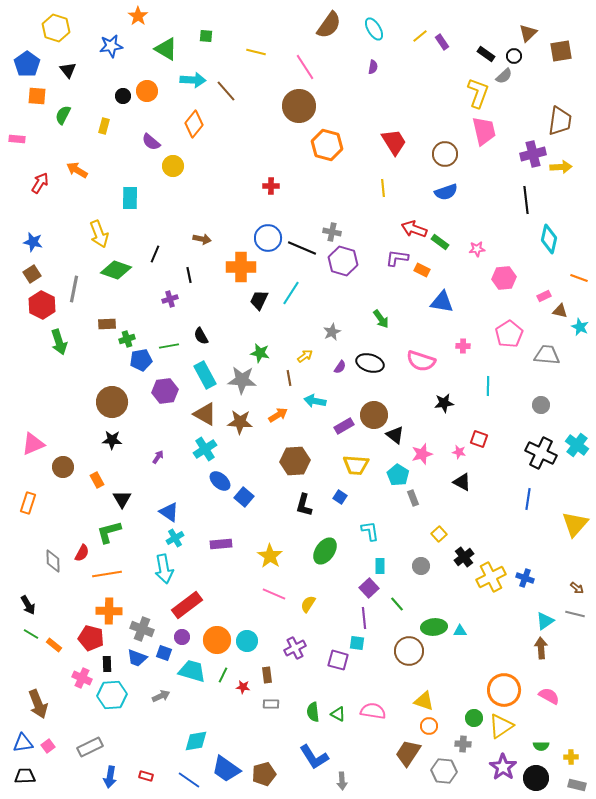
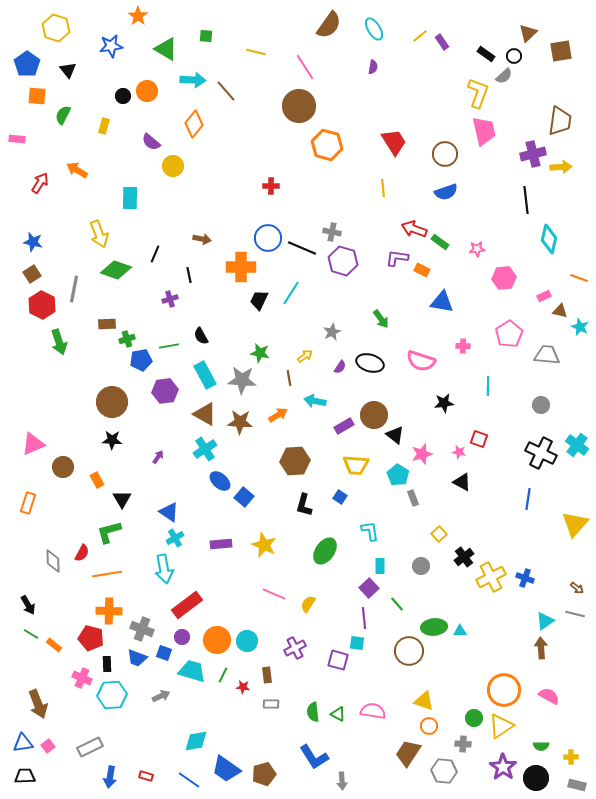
yellow star at (270, 556): moved 6 px left, 11 px up; rotated 10 degrees counterclockwise
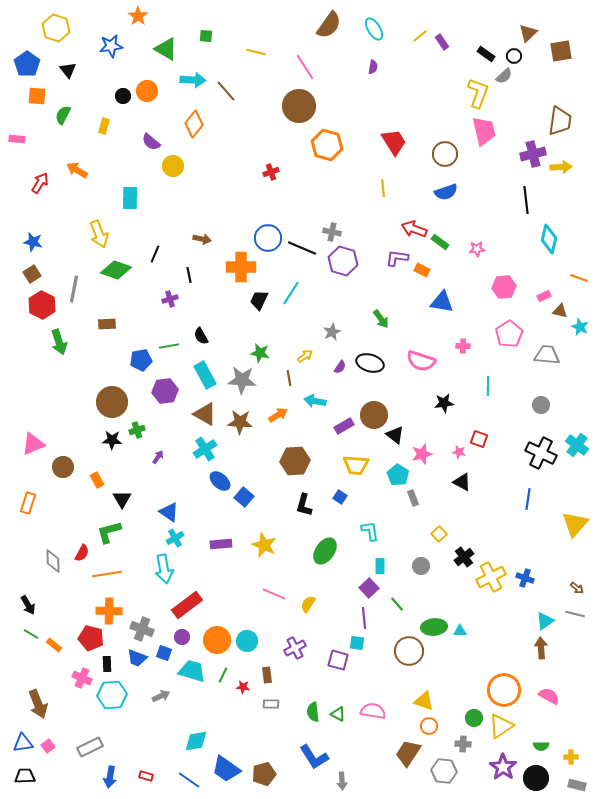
red cross at (271, 186): moved 14 px up; rotated 21 degrees counterclockwise
pink hexagon at (504, 278): moved 9 px down
green cross at (127, 339): moved 10 px right, 91 px down
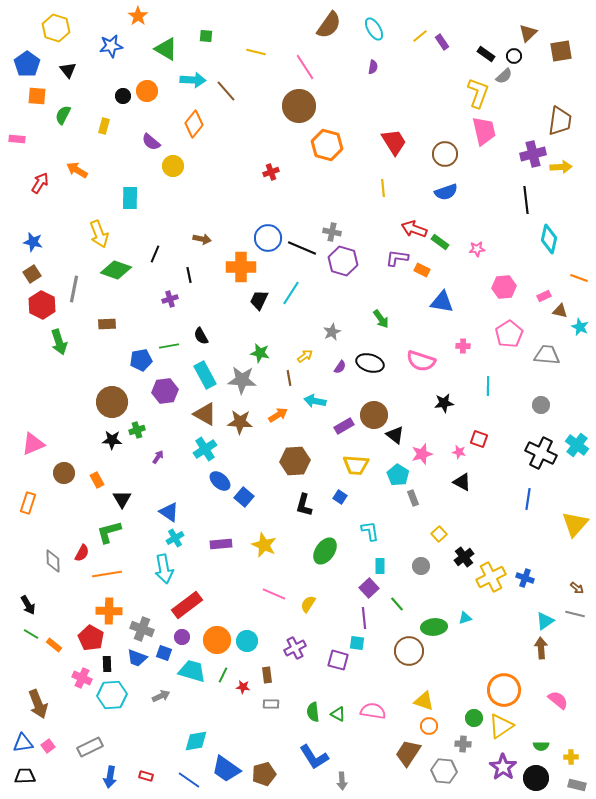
brown circle at (63, 467): moved 1 px right, 6 px down
cyan triangle at (460, 631): moved 5 px right, 13 px up; rotated 16 degrees counterclockwise
red pentagon at (91, 638): rotated 15 degrees clockwise
pink semicircle at (549, 696): moved 9 px right, 4 px down; rotated 10 degrees clockwise
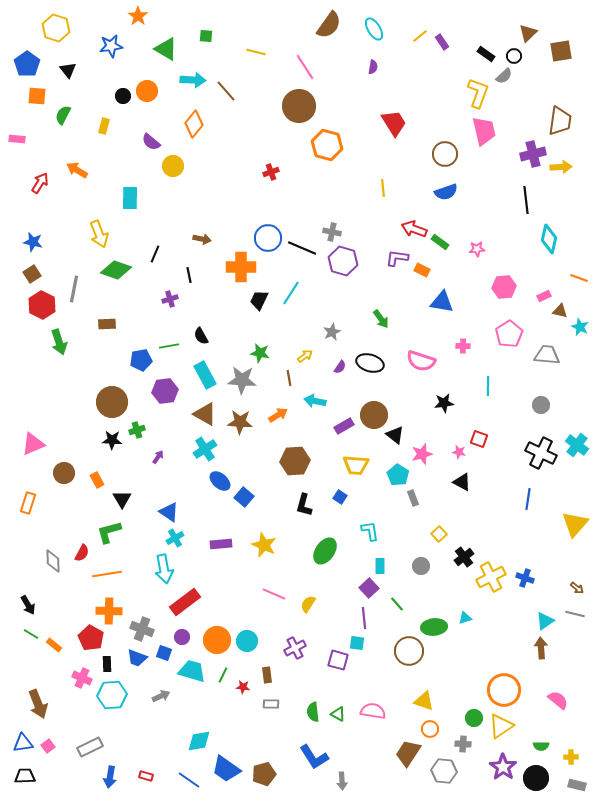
red trapezoid at (394, 142): moved 19 px up
red rectangle at (187, 605): moved 2 px left, 3 px up
orange circle at (429, 726): moved 1 px right, 3 px down
cyan diamond at (196, 741): moved 3 px right
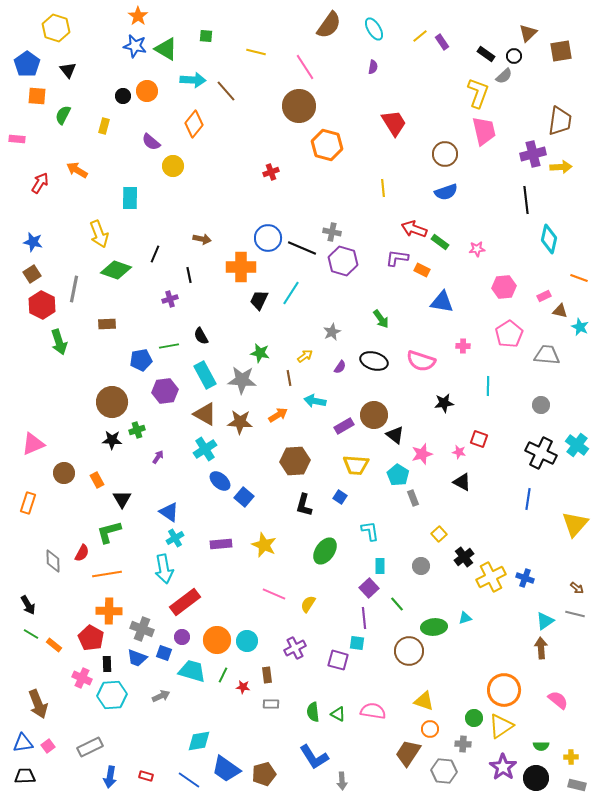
blue star at (111, 46): moved 24 px right; rotated 20 degrees clockwise
black ellipse at (370, 363): moved 4 px right, 2 px up
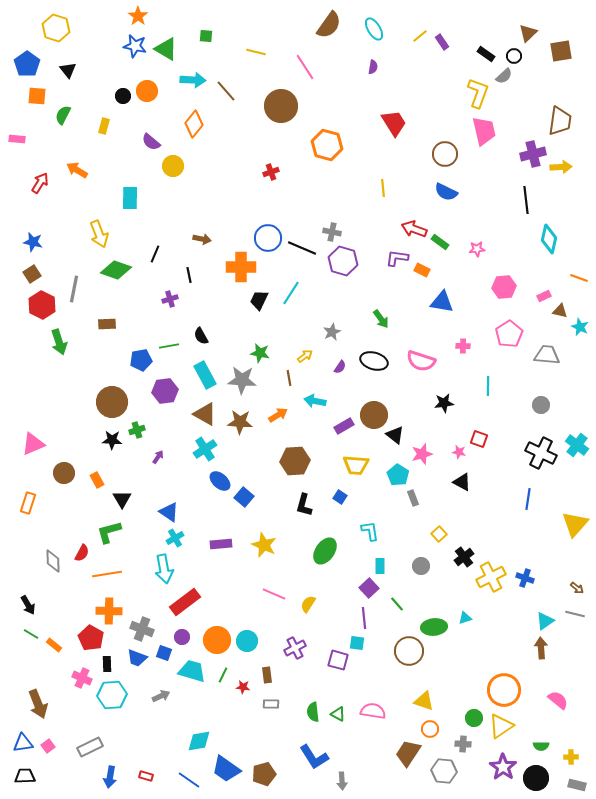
brown circle at (299, 106): moved 18 px left
blue semicircle at (446, 192): rotated 45 degrees clockwise
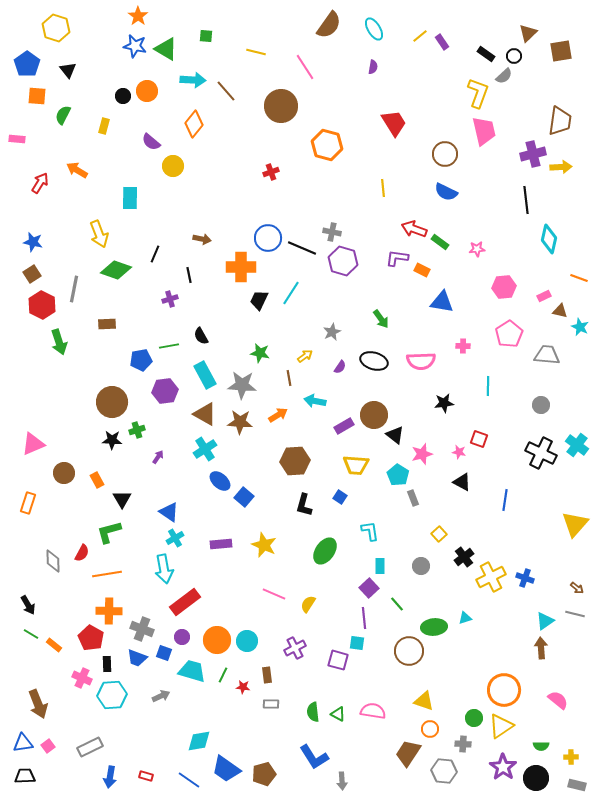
pink semicircle at (421, 361): rotated 20 degrees counterclockwise
gray star at (242, 380): moved 5 px down
blue line at (528, 499): moved 23 px left, 1 px down
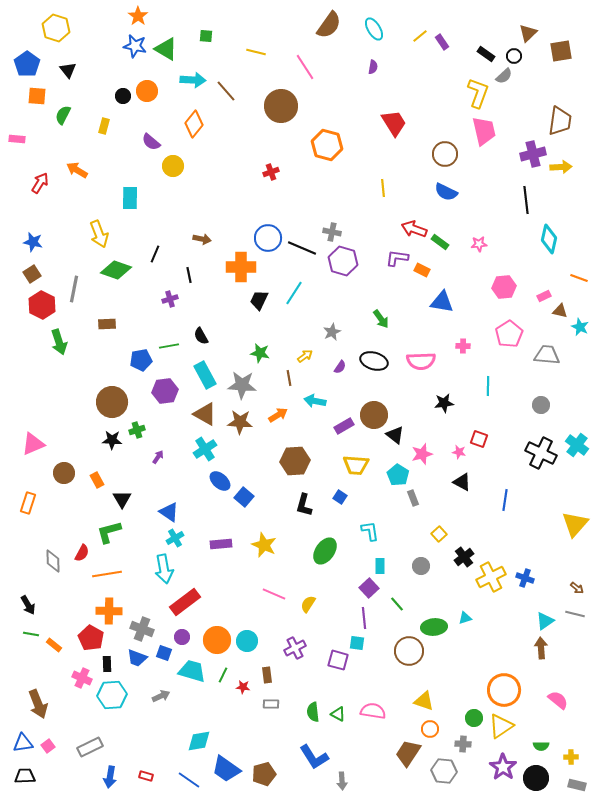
pink star at (477, 249): moved 2 px right, 5 px up
cyan line at (291, 293): moved 3 px right
green line at (31, 634): rotated 21 degrees counterclockwise
